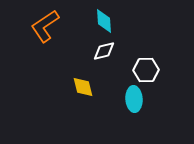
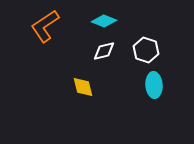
cyan diamond: rotated 65 degrees counterclockwise
white hexagon: moved 20 px up; rotated 20 degrees clockwise
cyan ellipse: moved 20 px right, 14 px up
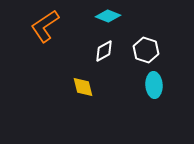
cyan diamond: moved 4 px right, 5 px up
white diamond: rotated 15 degrees counterclockwise
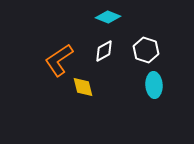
cyan diamond: moved 1 px down
orange L-shape: moved 14 px right, 34 px down
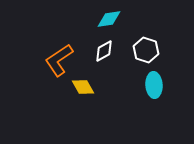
cyan diamond: moved 1 px right, 2 px down; rotated 30 degrees counterclockwise
yellow diamond: rotated 15 degrees counterclockwise
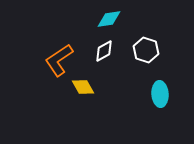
cyan ellipse: moved 6 px right, 9 px down
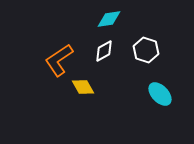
cyan ellipse: rotated 40 degrees counterclockwise
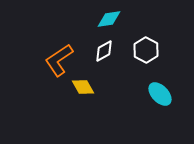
white hexagon: rotated 10 degrees clockwise
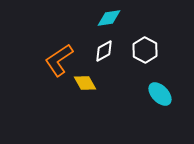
cyan diamond: moved 1 px up
white hexagon: moved 1 px left
yellow diamond: moved 2 px right, 4 px up
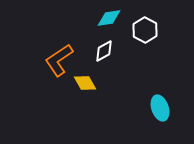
white hexagon: moved 20 px up
cyan ellipse: moved 14 px down; rotated 25 degrees clockwise
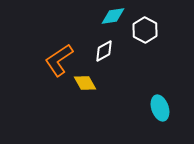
cyan diamond: moved 4 px right, 2 px up
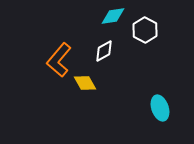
orange L-shape: rotated 16 degrees counterclockwise
